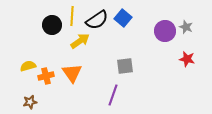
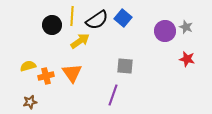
gray square: rotated 12 degrees clockwise
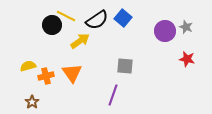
yellow line: moved 6 px left; rotated 66 degrees counterclockwise
brown star: moved 2 px right; rotated 24 degrees counterclockwise
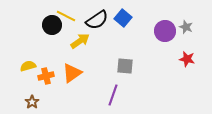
orange triangle: rotated 30 degrees clockwise
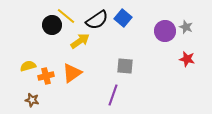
yellow line: rotated 12 degrees clockwise
brown star: moved 2 px up; rotated 24 degrees counterclockwise
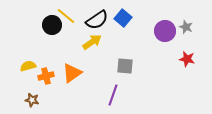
yellow arrow: moved 12 px right, 1 px down
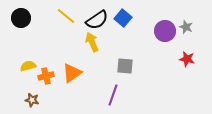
black circle: moved 31 px left, 7 px up
yellow arrow: rotated 78 degrees counterclockwise
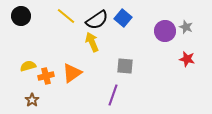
black circle: moved 2 px up
brown star: rotated 24 degrees clockwise
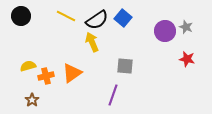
yellow line: rotated 12 degrees counterclockwise
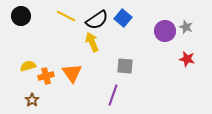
orange triangle: rotated 30 degrees counterclockwise
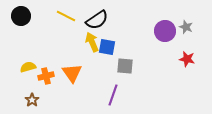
blue square: moved 16 px left, 29 px down; rotated 30 degrees counterclockwise
yellow semicircle: moved 1 px down
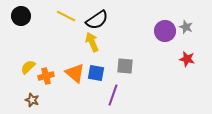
blue square: moved 11 px left, 26 px down
yellow semicircle: rotated 28 degrees counterclockwise
orange triangle: moved 3 px right; rotated 15 degrees counterclockwise
brown star: rotated 16 degrees counterclockwise
